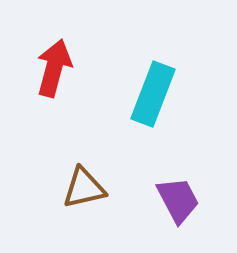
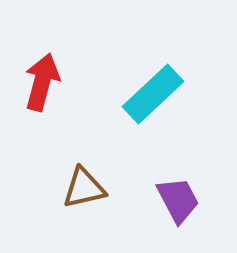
red arrow: moved 12 px left, 14 px down
cyan rectangle: rotated 26 degrees clockwise
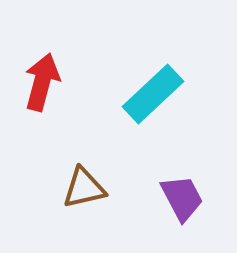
purple trapezoid: moved 4 px right, 2 px up
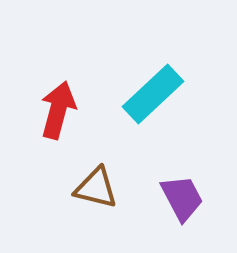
red arrow: moved 16 px right, 28 px down
brown triangle: moved 12 px right; rotated 27 degrees clockwise
